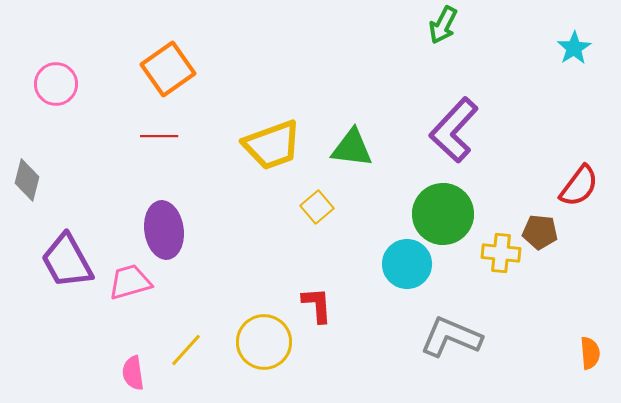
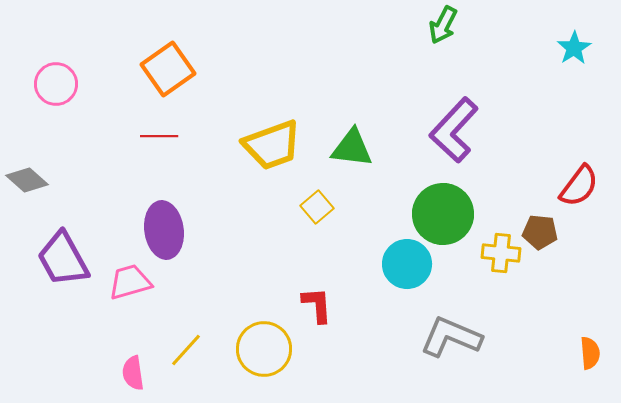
gray diamond: rotated 63 degrees counterclockwise
purple trapezoid: moved 4 px left, 2 px up
yellow circle: moved 7 px down
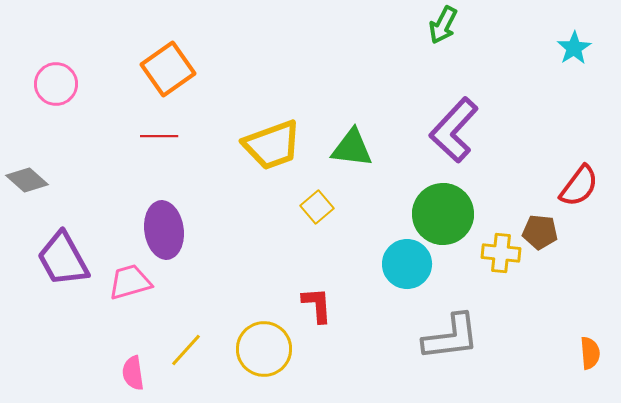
gray L-shape: rotated 150 degrees clockwise
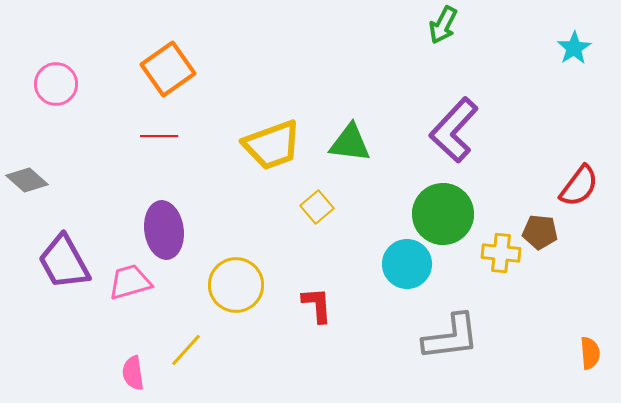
green triangle: moved 2 px left, 5 px up
purple trapezoid: moved 1 px right, 3 px down
yellow circle: moved 28 px left, 64 px up
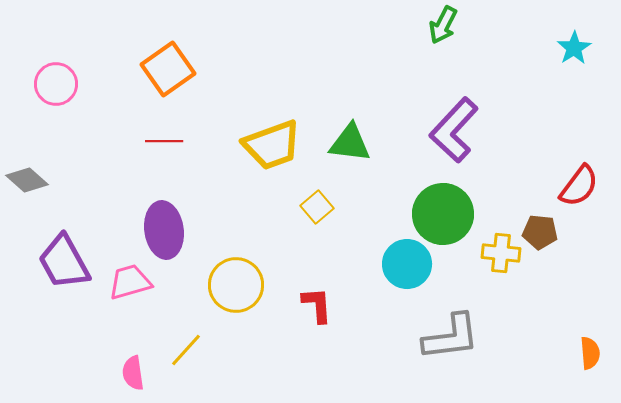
red line: moved 5 px right, 5 px down
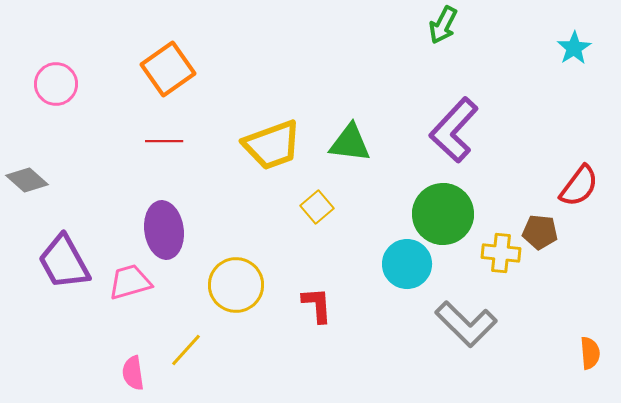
gray L-shape: moved 15 px right, 13 px up; rotated 52 degrees clockwise
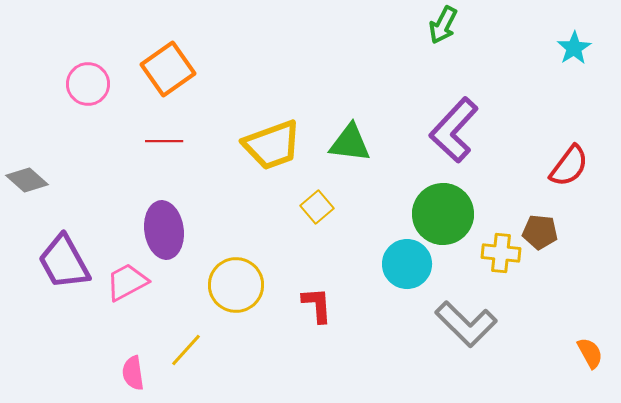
pink circle: moved 32 px right
red semicircle: moved 10 px left, 20 px up
pink trapezoid: moved 3 px left; rotated 12 degrees counterclockwise
orange semicircle: rotated 24 degrees counterclockwise
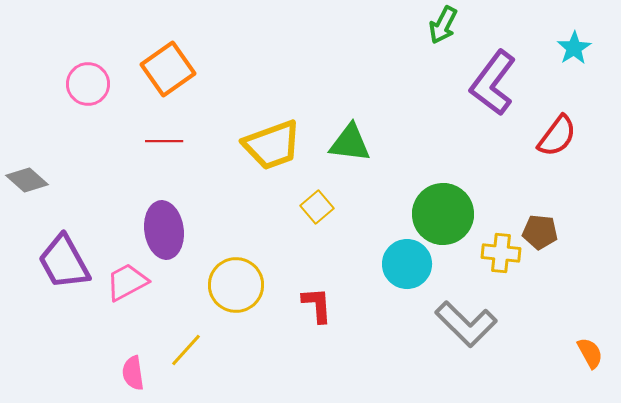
purple L-shape: moved 39 px right, 47 px up; rotated 6 degrees counterclockwise
red semicircle: moved 12 px left, 30 px up
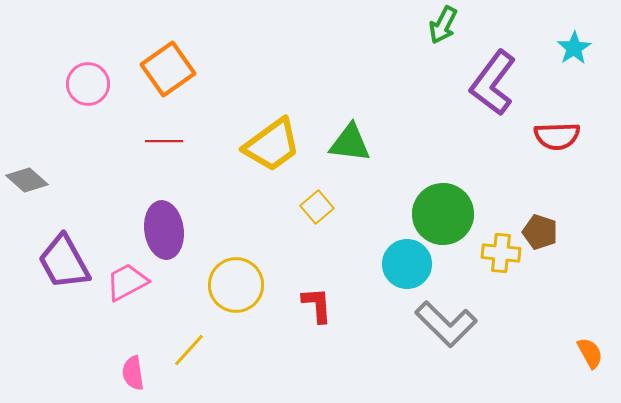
red semicircle: rotated 51 degrees clockwise
yellow trapezoid: rotated 16 degrees counterclockwise
brown pentagon: rotated 12 degrees clockwise
gray L-shape: moved 20 px left
yellow line: moved 3 px right
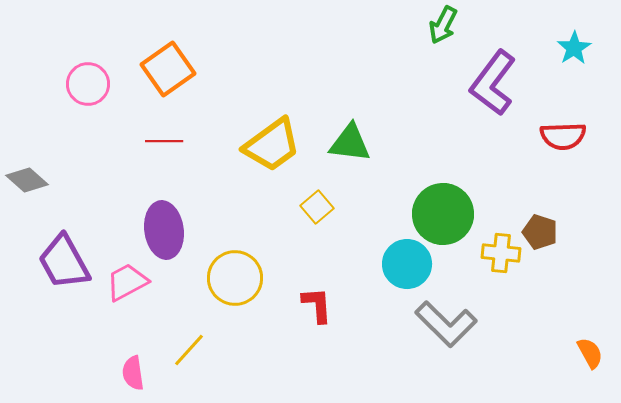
red semicircle: moved 6 px right
yellow circle: moved 1 px left, 7 px up
